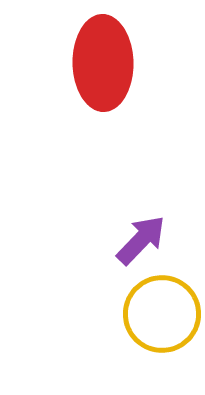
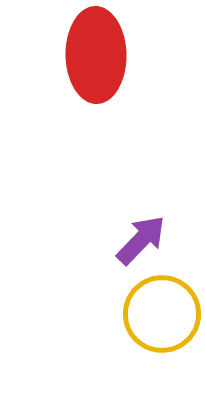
red ellipse: moved 7 px left, 8 px up
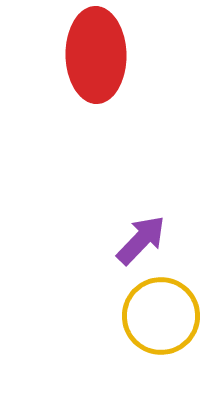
yellow circle: moved 1 px left, 2 px down
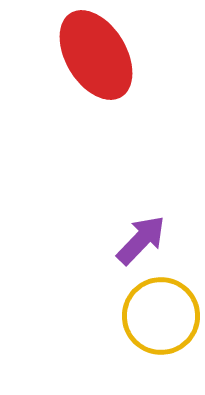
red ellipse: rotated 30 degrees counterclockwise
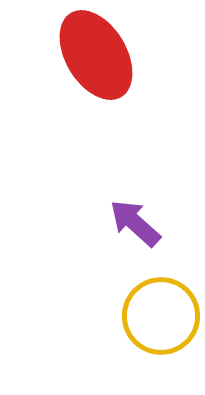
purple arrow: moved 6 px left, 17 px up; rotated 92 degrees counterclockwise
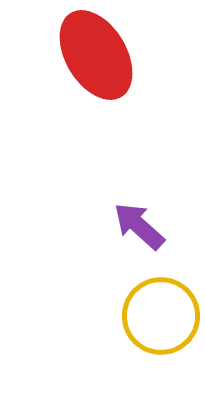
purple arrow: moved 4 px right, 3 px down
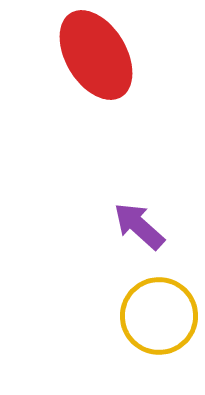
yellow circle: moved 2 px left
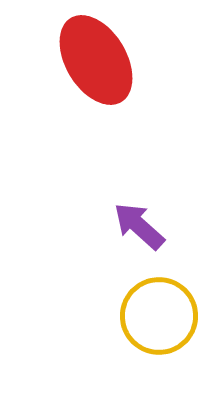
red ellipse: moved 5 px down
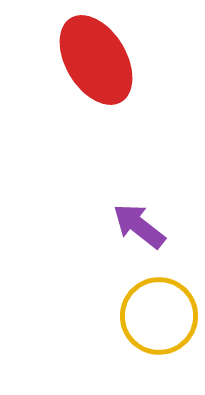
purple arrow: rotated 4 degrees counterclockwise
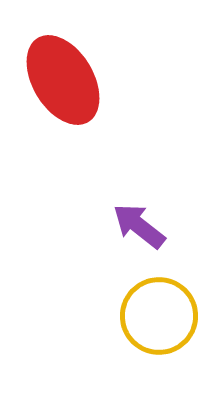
red ellipse: moved 33 px left, 20 px down
